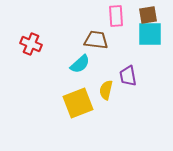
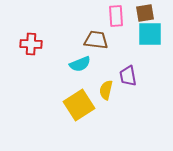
brown square: moved 3 px left, 2 px up
red cross: rotated 20 degrees counterclockwise
cyan semicircle: rotated 20 degrees clockwise
yellow square: moved 1 px right, 2 px down; rotated 12 degrees counterclockwise
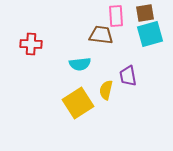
cyan square: rotated 16 degrees counterclockwise
brown trapezoid: moved 5 px right, 5 px up
cyan semicircle: rotated 15 degrees clockwise
yellow square: moved 1 px left, 2 px up
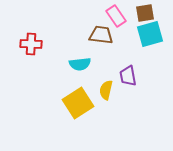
pink rectangle: rotated 30 degrees counterclockwise
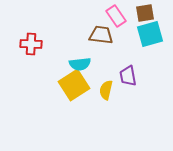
yellow square: moved 4 px left, 18 px up
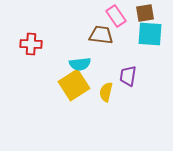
cyan square: rotated 20 degrees clockwise
purple trapezoid: rotated 20 degrees clockwise
yellow semicircle: moved 2 px down
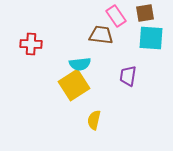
cyan square: moved 1 px right, 4 px down
yellow semicircle: moved 12 px left, 28 px down
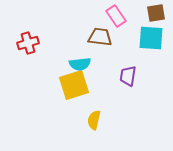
brown square: moved 11 px right
brown trapezoid: moved 1 px left, 2 px down
red cross: moved 3 px left, 1 px up; rotated 20 degrees counterclockwise
yellow square: rotated 16 degrees clockwise
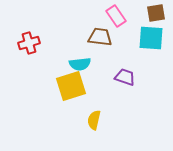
red cross: moved 1 px right
purple trapezoid: moved 3 px left, 1 px down; rotated 100 degrees clockwise
yellow square: moved 3 px left, 1 px down
